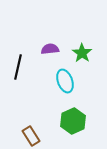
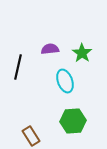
green hexagon: rotated 20 degrees clockwise
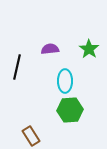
green star: moved 7 px right, 4 px up
black line: moved 1 px left
cyan ellipse: rotated 20 degrees clockwise
green hexagon: moved 3 px left, 11 px up
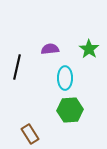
cyan ellipse: moved 3 px up
brown rectangle: moved 1 px left, 2 px up
